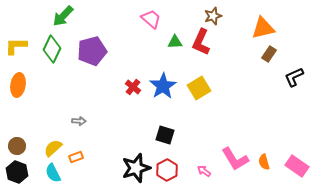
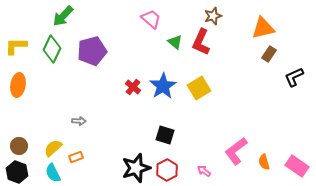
green triangle: rotated 42 degrees clockwise
brown circle: moved 2 px right
pink L-shape: moved 1 px right, 8 px up; rotated 84 degrees clockwise
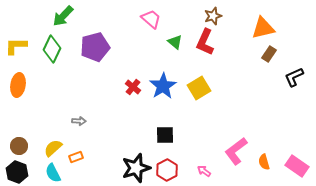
red L-shape: moved 4 px right
purple pentagon: moved 3 px right, 4 px up
black square: rotated 18 degrees counterclockwise
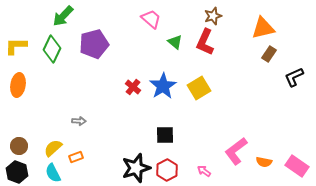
purple pentagon: moved 1 px left, 3 px up
orange semicircle: rotated 63 degrees counterclockwise
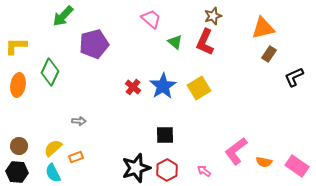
green diamond: moved 2 px left, 23 px down
black hexagon: rotated 15 degrees counterclockwise
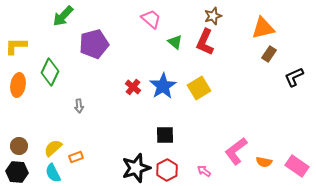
gray arrow: moved 15 px up; rotated 80 degrees clockwise
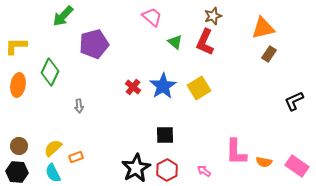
pink trapezoid: moved 1 px right, 2 px up
black L-shape: moved 24 px down
pink L-shape: moved 1 px down; rotated 52 degrees counterclockwise
black star: rotated 12 degrees counterclockwise
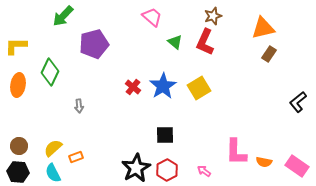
black L-shape: moved 4 px right, 1 px down; rotated 15 degrees counterclockwise
black hexagon: moved 1 px right
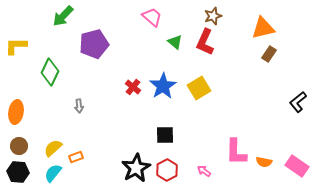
orange ellipse: moved 2 px left, 27 px down
cyan semicircle: rotated 66 degrees clockwise
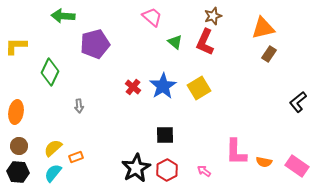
green arrow: rotated 50 degrees clockwise
purple pentagon: moved 1 px right
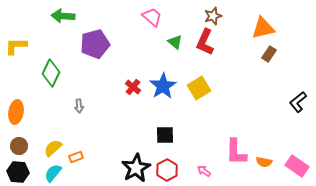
green diamond: moved 1 px right, 1 px down
